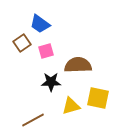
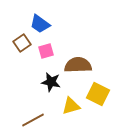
black star: rotated 12 degrees clockwise
yellow square: moved 4 px up; rotated 15 degrees clockwise
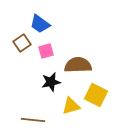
black star: rotated 24 degrees counterclockwise
yellow square: moved 2 px left, 1 px down
brown line: rotated 35 degrees clockwise
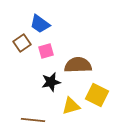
yellow square: moved 1 px right
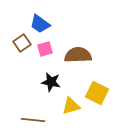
pink square: moved 1 px left, 2 px up
brown semicircle: moved 10 px up
black star: rotated 24 degrees clockwise
yellow square: moved 2 px up
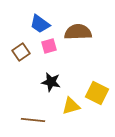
brown square: moved 1 px left, 9 px down
pink square: moved 4 px right, 3 px up
brown semicircle: moved 23 px up
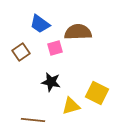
pink square: moved 6 px right, 2 px down
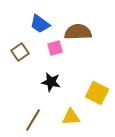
brown square: moved 1 px left
yellow triangle: moved 11 px down; rotated 12 degrees clockwise
brown line: rotated 65 degrees counterclockwise
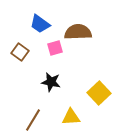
brown square: rotated 18 degrees counterclockwise
yellow square: moved 2 px right; rotated 20 degrees clockwise
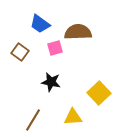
yellow triangle: moved 2 px right
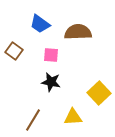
pink square: moved 4 px left, 7 px down; rotated 21 degrees clockwise
brown square: moved 6 px left, 1 px up
